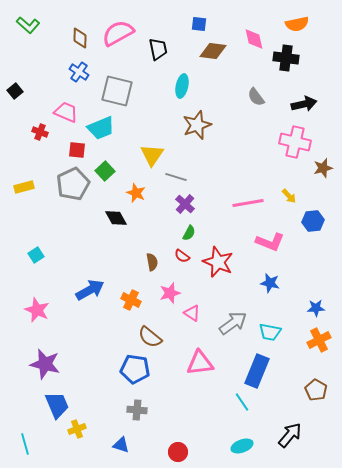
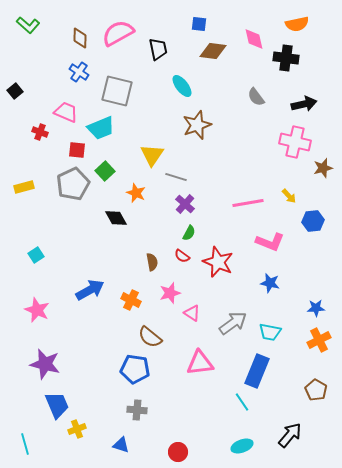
cyan ellipse at (182, 86): rotated 50 degrees counterclockwise
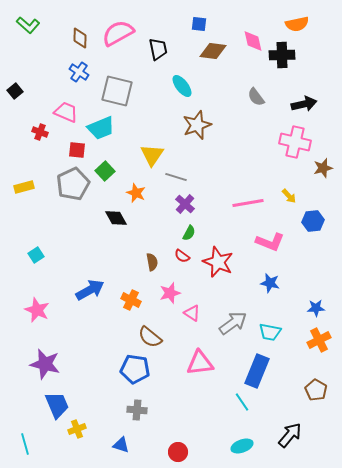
pink diamond at (254, 39): moved 1 px left, 2 px down
black cross at (286, 58): moved 4 px left, 3 px up; rotated 10 degrees counterclockwise
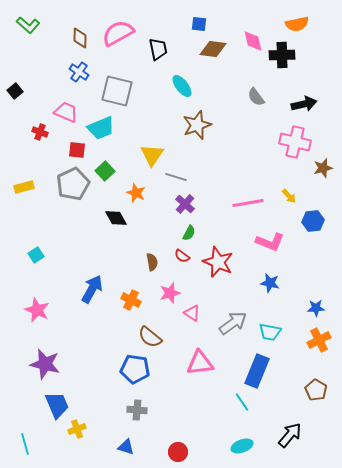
brown diamond at (213, 51): moved 2 px up
blue arrow at (90, 290): moved 2 px right, 1 px up; rotated 32 degrees counterclockwise
blue triangle at (121, 445): moved 5 px right, 2 px down
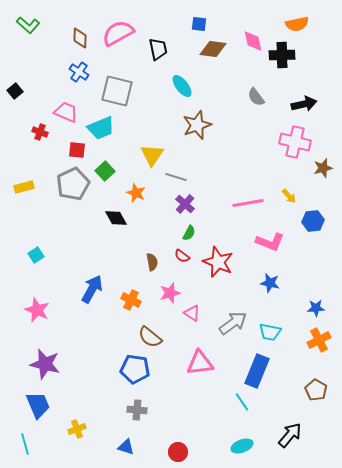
blue trapezoid at (57, 405): moved 19 px left
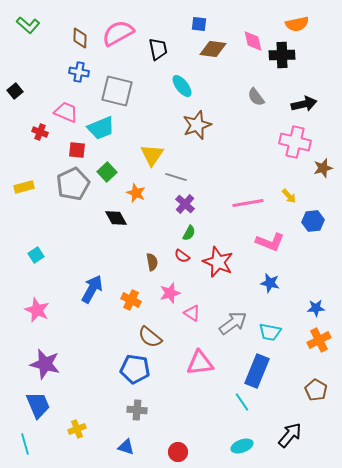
blue cross at (79, 72): rotated 24 degrees counterclockwise
green square at (105, 171): moved 2 px right, 1 px down
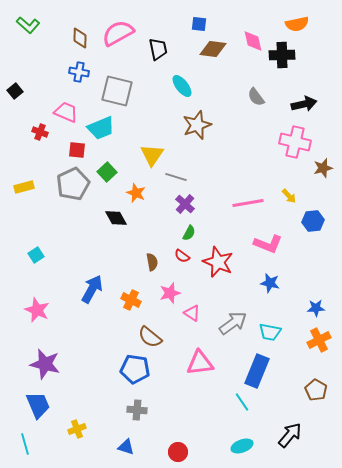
pink L-shape at (270, 242): moved 2 px left, 2 px down
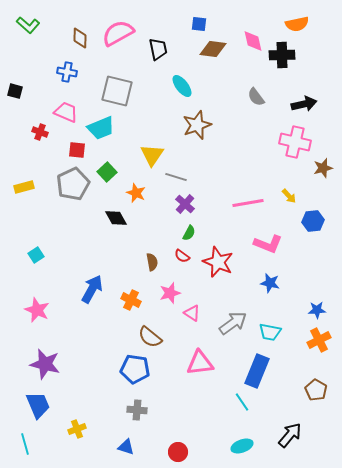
blue cross at (79, 72): moved 12 px left
black square at (15, 91): rotated 35 degrees counterclockwise
blue star at (316, 308): moved 1 px right, 2 px down
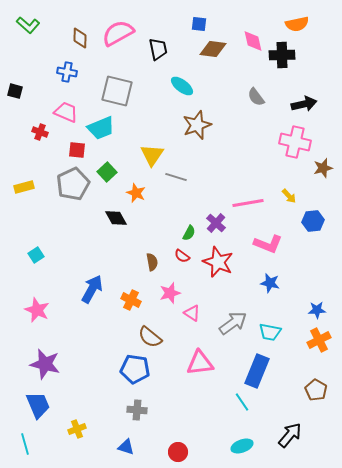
cyan ellipse at (182, 86): rotated 15 degrees counterclockwise
purple cross at (185, 204): moved 31 px right, 19 px down
